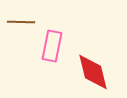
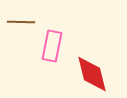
red diamond: moved 1 px left, 2 px down
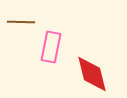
pink rectangle: moved 1 px left, 1 px down
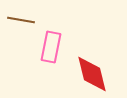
brown line: moved 2 px up; rotated 8 degrees clockwise
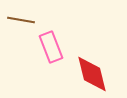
pink rectangle: rotated 32 degrees counterclockwise
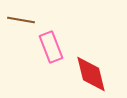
red diamond: moved 1 px left
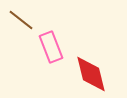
brown line: rotated 28 degrees clockwise
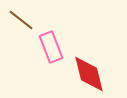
red diamond: moved 2 px left
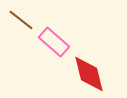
pink rectangle: moved 3 px right, 5 px up; rotated 28 degrees counterclockwise
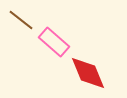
red diamond: moved 1 px left, 1 px up; rotated 9 degrees counterclockwise
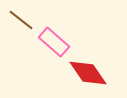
red diamond: rotated 12 degrees counterclockwise
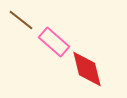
red diamond: moved 1 px left, 4 px up; rotated 21 degrees clockwise
